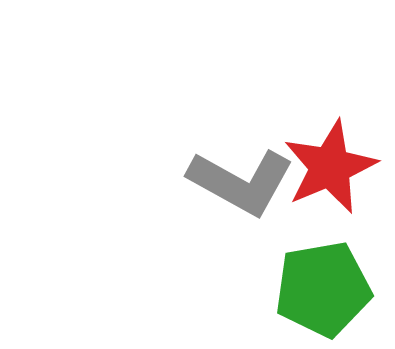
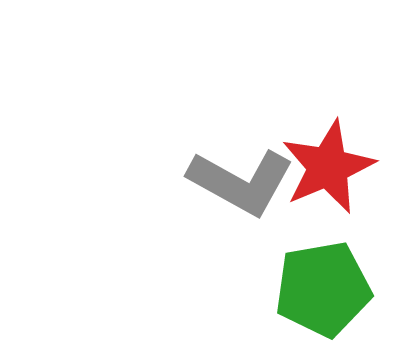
red star: moved 2 px left
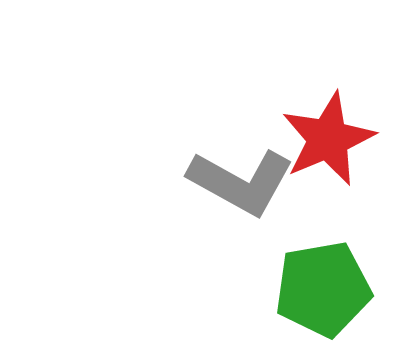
red star: moved 28 px up
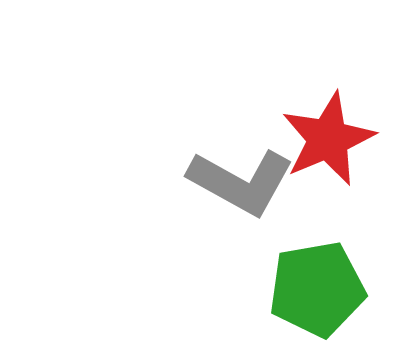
green pentagon: moved 6 px left
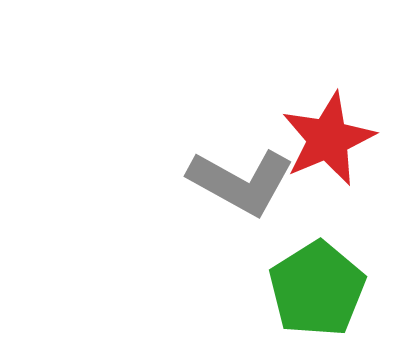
green pentagon: rotated 22 degrees counterclockwise
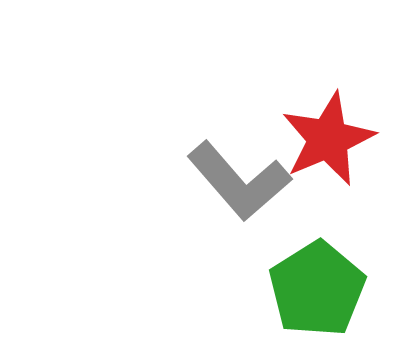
gray L-shape: moved 2 px left, 1 px up; rotated 20 degrees clockwise
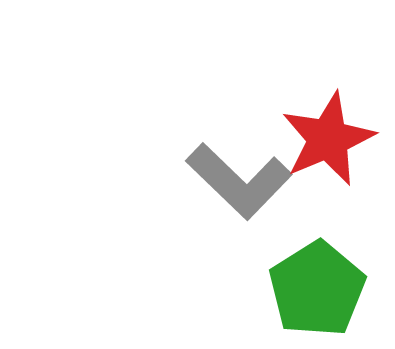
gray L-shape: rotated 5 degrees counterclockwise
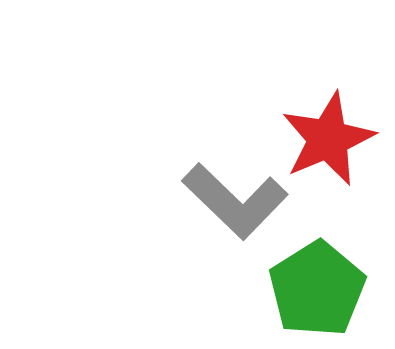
gray L-shape: moved 4 px left, 20 px down
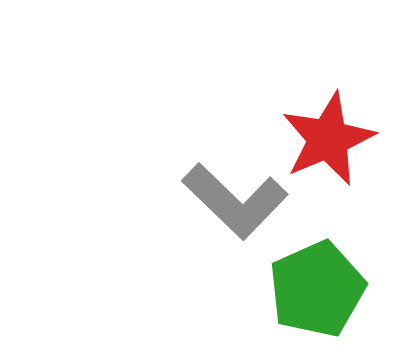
green pentagon: rotated 8 degrees clockwise
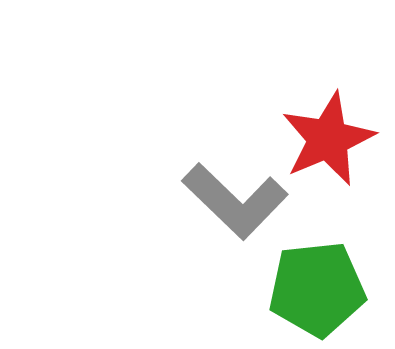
green pentagon: rotated 18 degrees clockwise
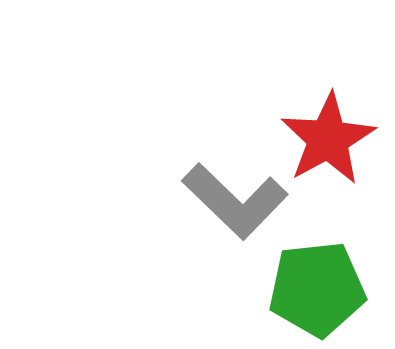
red star: rotated 6 degrees counterclockwise
